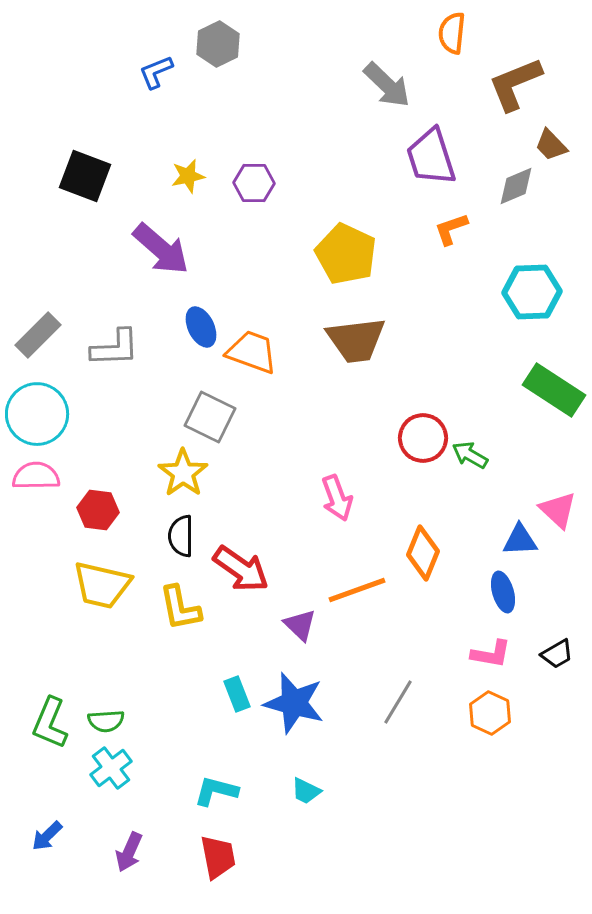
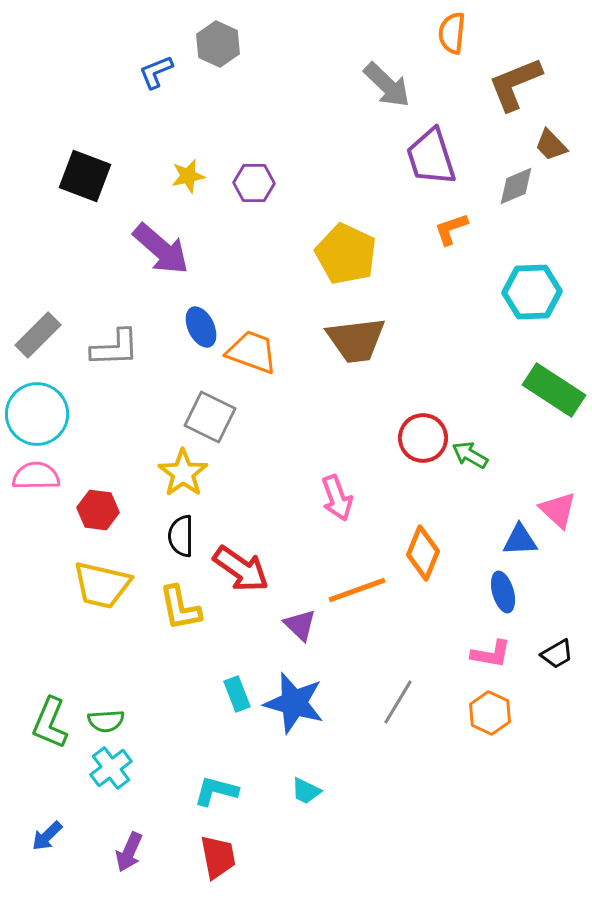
gray hexagon at (218, 44): rotated 9 degrees counterclockwise
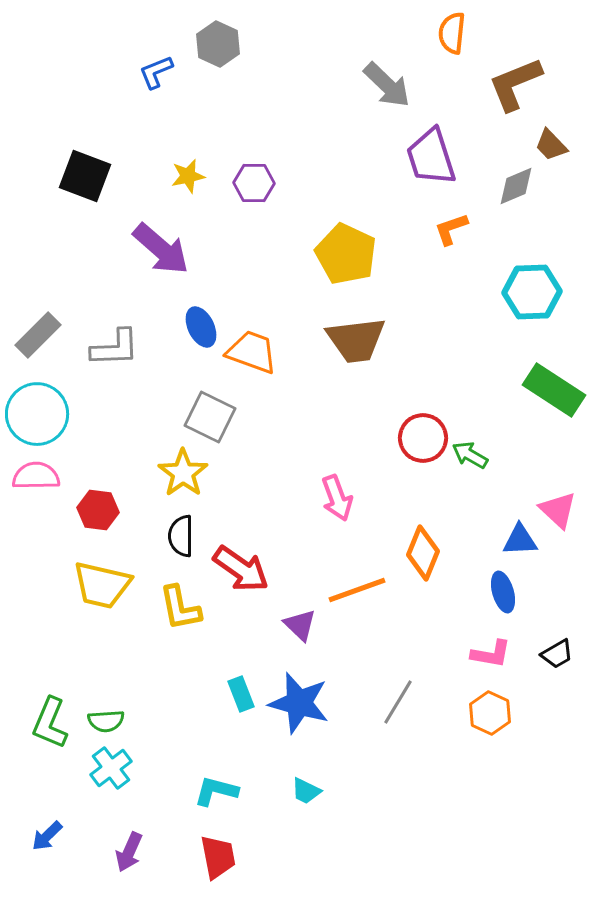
cyan rectangle at (237, 694): moved 4 px right
blue star at (294, 703): moved 5 px right
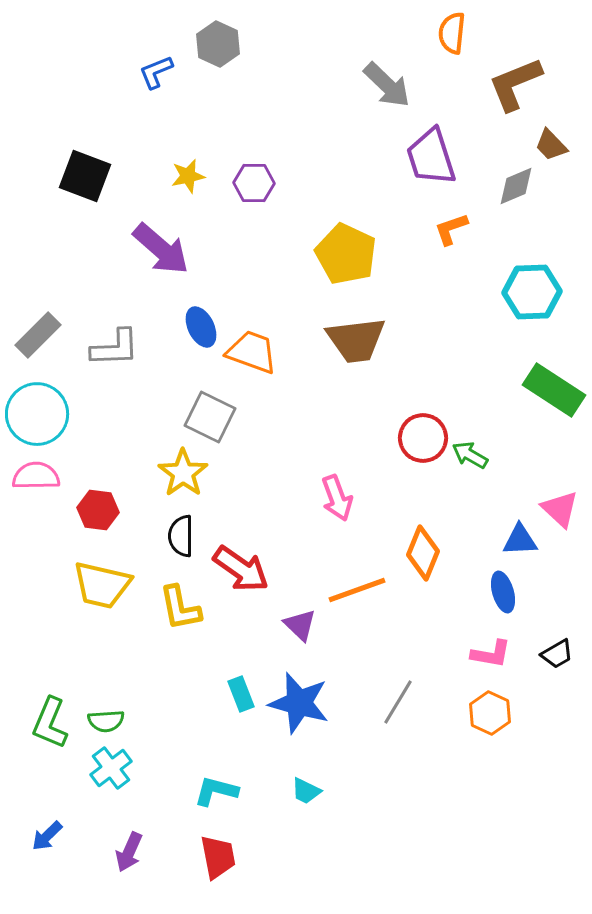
pink triangle at (558, 510): moved 2 px right, 1 px up
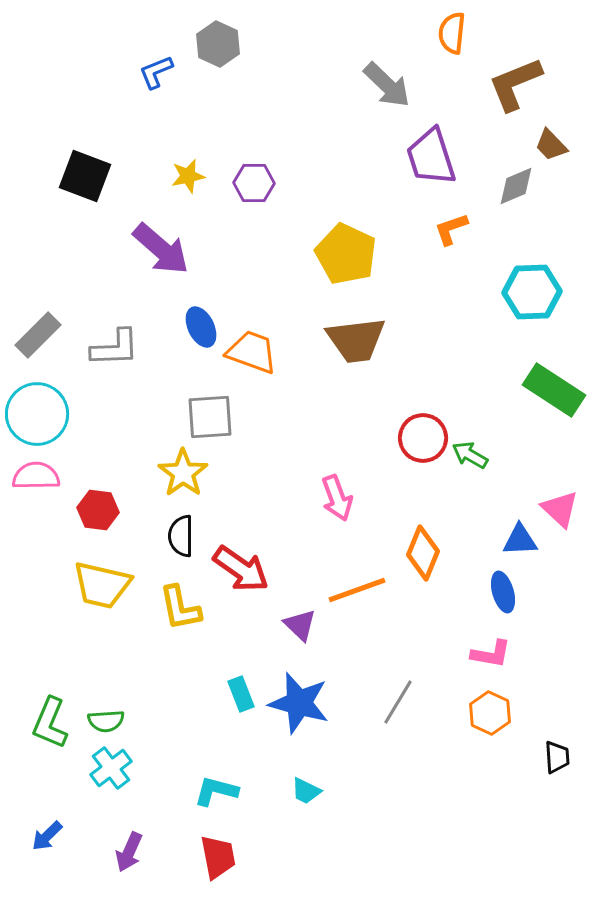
gray square at (210, 417): rotated 30 degrees counterclockwise
black trapezoid at (557, 654): moved 103 px down; rotated 64 degrees counterclockwise
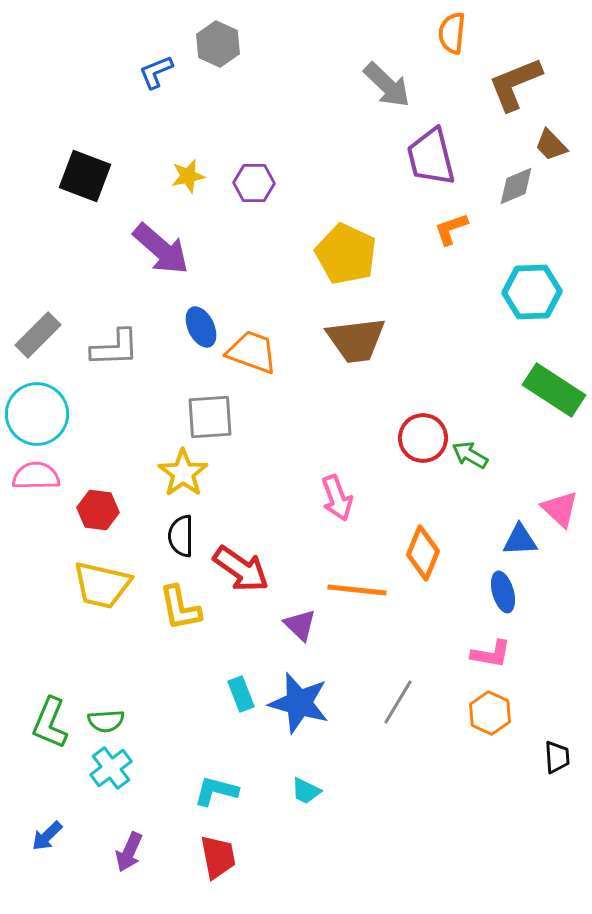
purple trapezoid at (431, 157): rotated 4 degrees clockwise
orange line at (357, 590): rotated 26 degrees clockwise
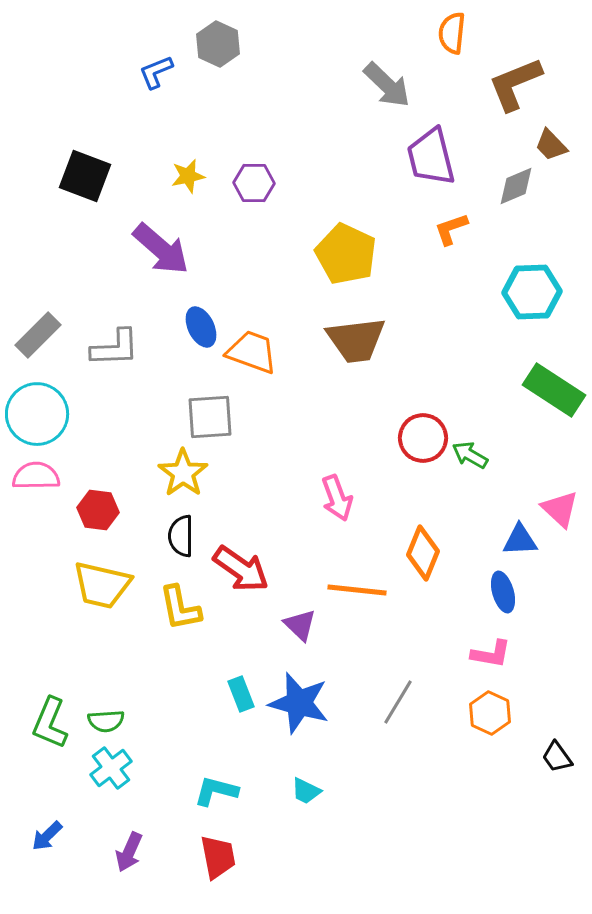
black trapezoid at (557, 757): rotated 148 degrees clockwise
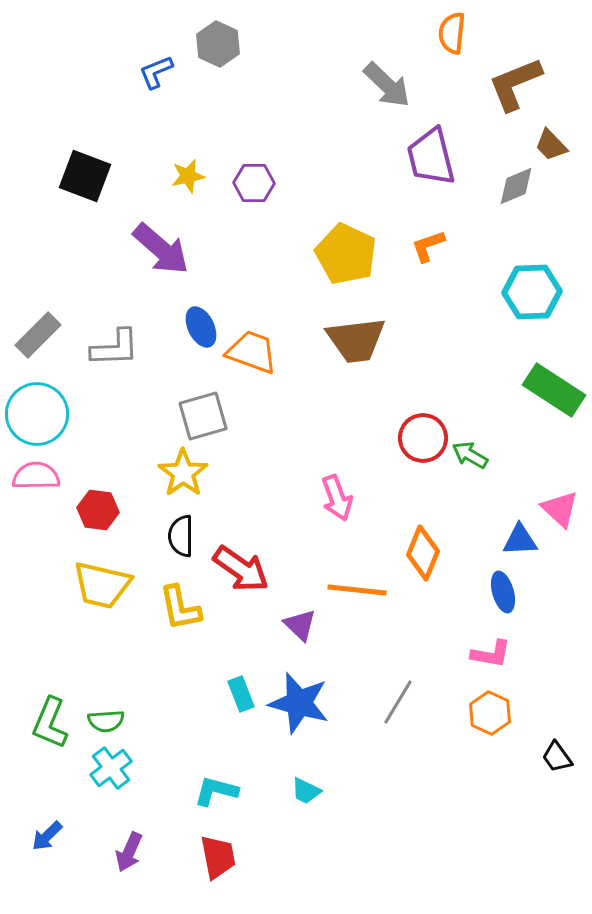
orange L-shape at (451, 229): moved 23 px left, 17 px down
gray square at (210, 417): moved 7 px left, 1 px up; rotated 12 degrees counterclockwise
